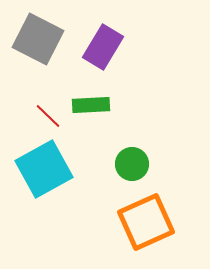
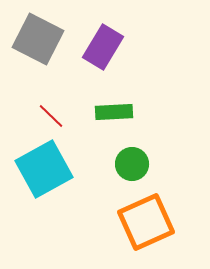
green rectangle: moved 23 px right, 7 px down
red line: moved 3 px right
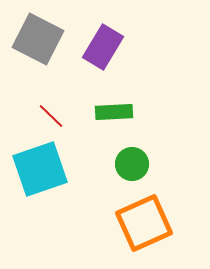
cyan square: moved 4 px left; rotated 10 degrees clockwise
orange square: moved 2 px left, 1 px down
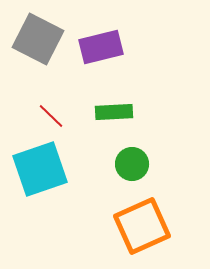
purple rectangle: moved 2 px left; rotated 45 degrees clockwise
orange square: moved 2 px left, 3 px down
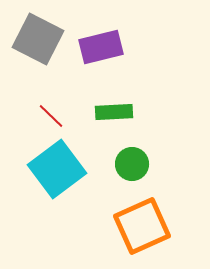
cyan square: moved 17 px right; rotated 18 degrees counterclockwise
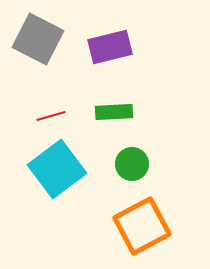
purple rectangle: moved 9 px right
red line: rotated 60 degrees counterclockwise
orange square: rotated 4 degrees counterclockwise
